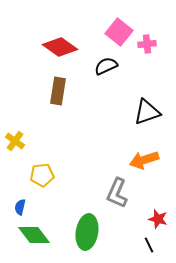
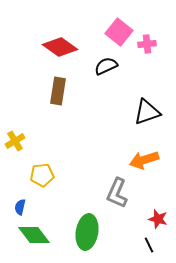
yellow cross: rotated 24 degrees clockwise
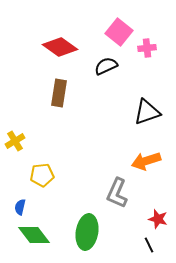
pink cross: moved 4 px down
brown rectangle: moved 1 px right, 2 px down
orange arrow: moved 2 px right, 1 px down
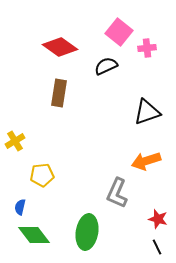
black line: moved 8 px right, 2 px down
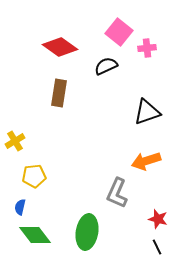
yellow pentagon: moved 8 px left, 1 px down
green diamond: moved 1 px right
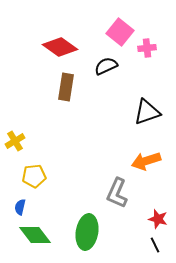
pink square: moved 1 px right
brown rectangle: moved 7 px right, 6 px up
black line: moved 2 px left, 2 px up
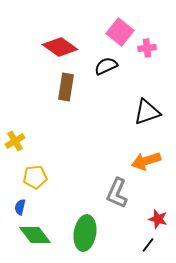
yellow pentagon: moved 1 px right, 1 px down
green ellipse: moved 2 px left, 1 px down
black line: moved 7 px left; rotated 63 degrees clockwise
